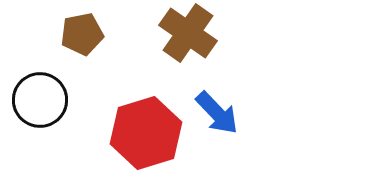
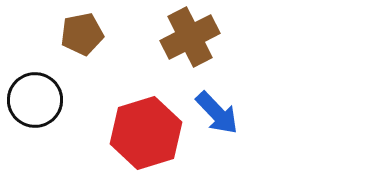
brown cross: moved 2 px right, 4 px down; rotated 28 degrees clockwise
black circle: moved 5 px left
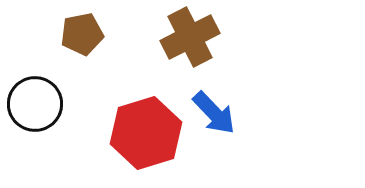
black circle: moved 4 px down
blue arrow: moved 3 px left
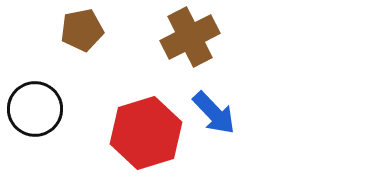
brown pentagon: moved 4 px up
black circle: moved 5 px down
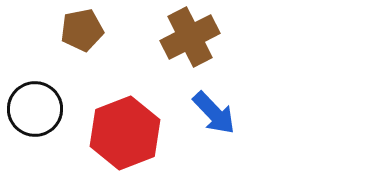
red hexagon: moved 21 px left; rotated 4 degrees counterclockwise
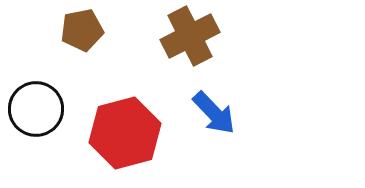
brown cross: moved 1 px up
black circle: moved 1 px right
red hexagon: rotated 6 degrees clockwise
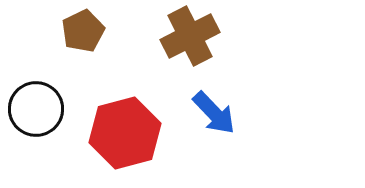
brown pentagon: moved 1 px right, 1 px down; rotated 15 degrees counterclockwise
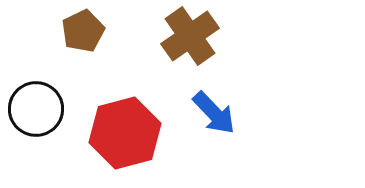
brown cross: rotated 8 degrees counterclockwise
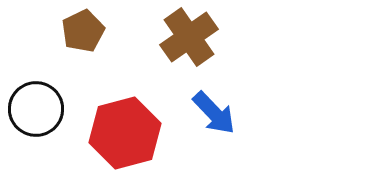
brown cross: moved 1 px left, 1 px down
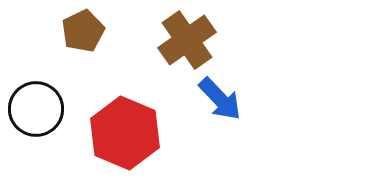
brown cross: moved 2 px left, 3 px down
blue arrow: moved 6 px right, 14 px up
red hexagon: rotated 22 degrees counterclockwise
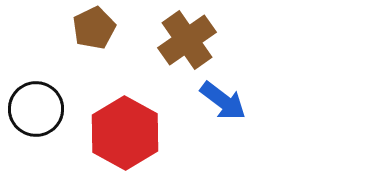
brown pentagon: moved 11 px right, 3 px up
blue arrow: moved 3 px right, 2 px down; rotated 9 degrees counterclockwise
red hexagon: rotated 6 degrees clockwise
